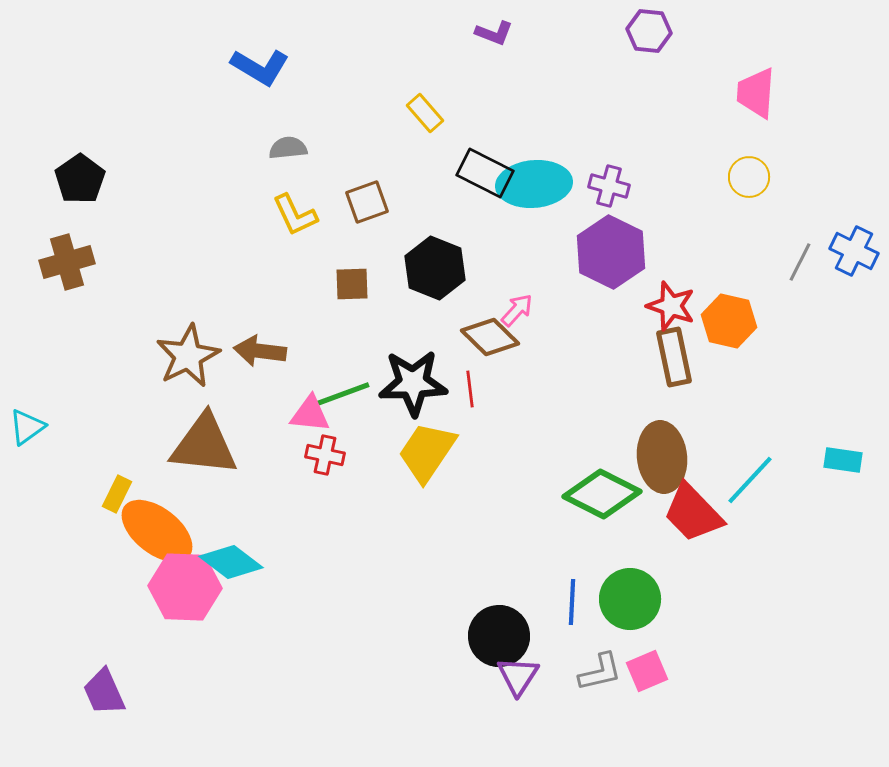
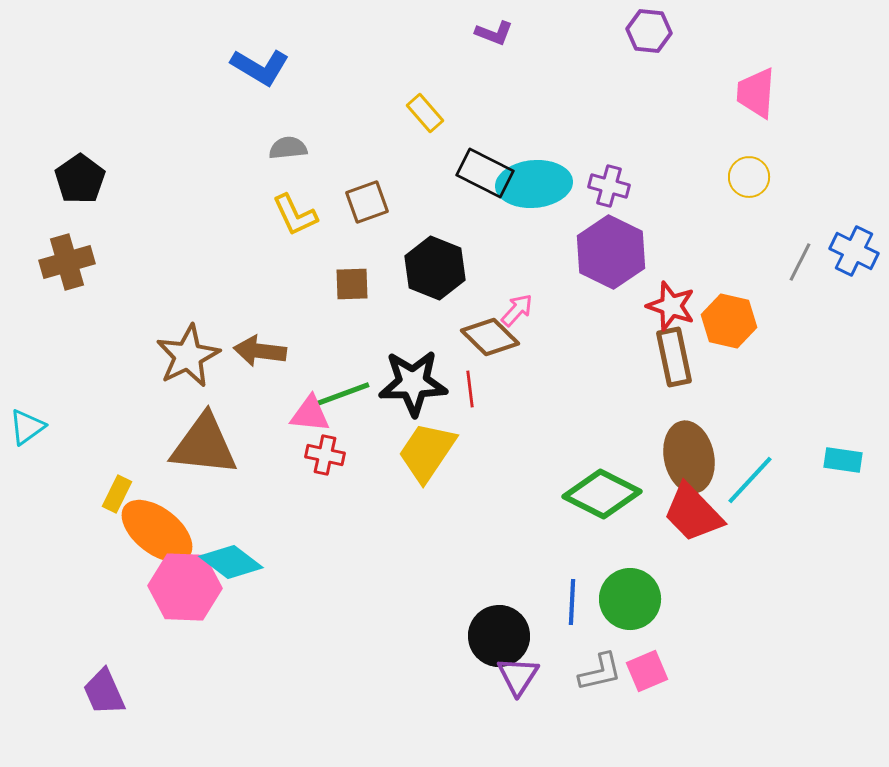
brown ellipse at (662, 457): moved 27 px right; rotated 6 degrees counterclockwise
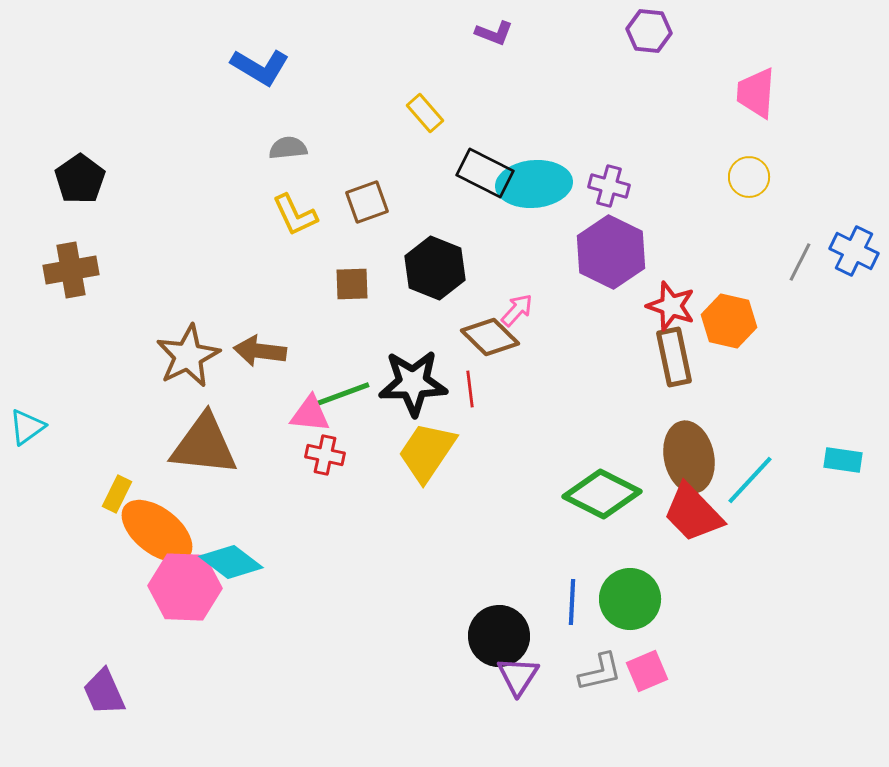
brown cross at (67, 262): moved 4 px right, 8 px down; rotated 6 degrees clockwise
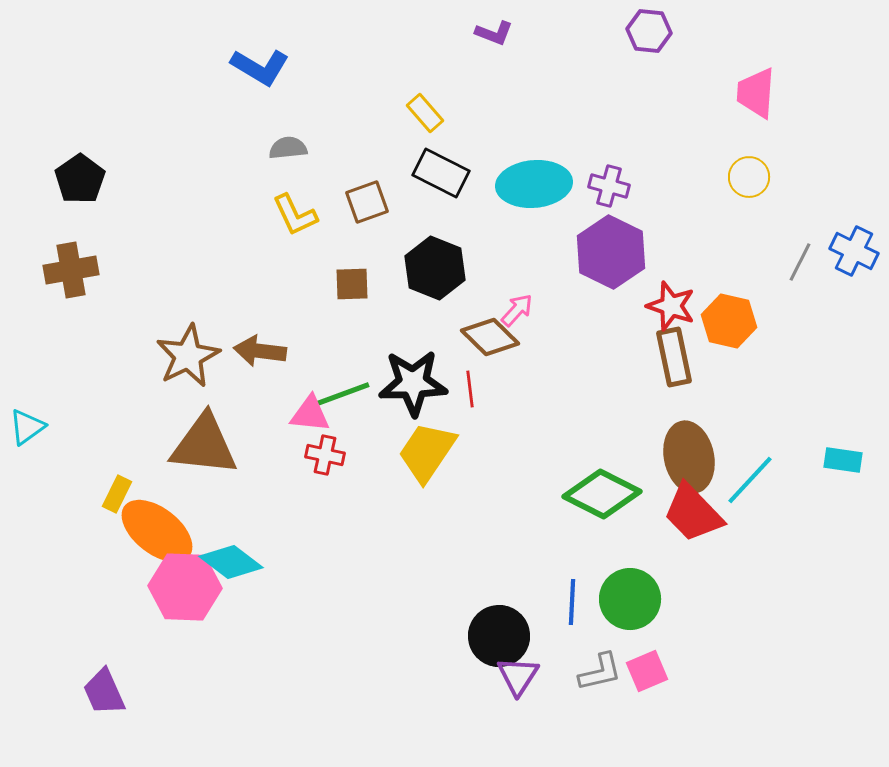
black rectangle at (485, 173): moved 44 px left
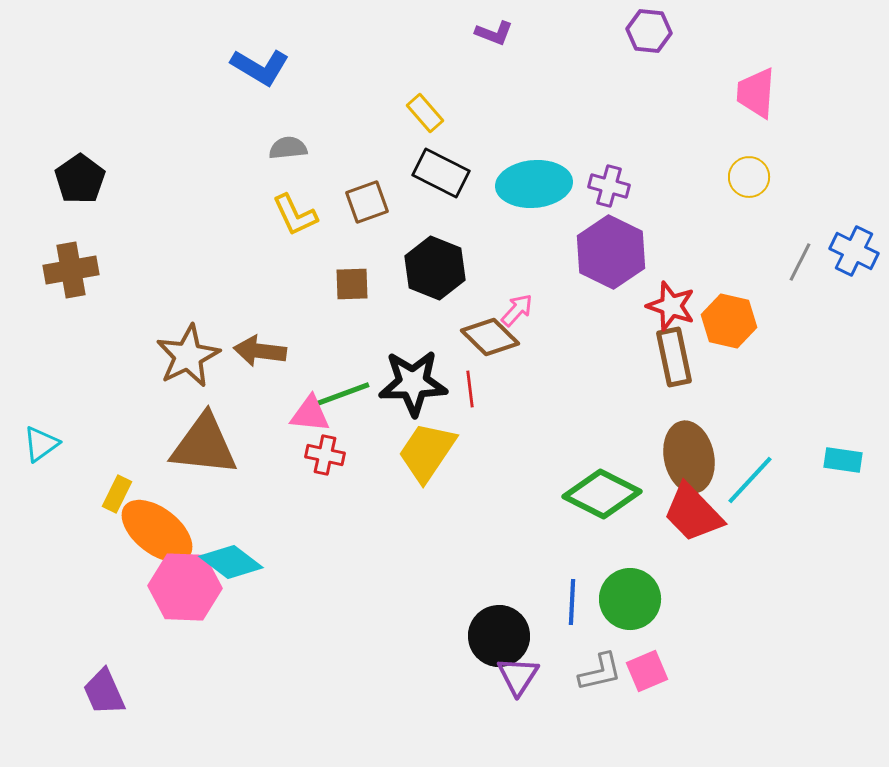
cyan triangle at (27, 427): moved 14 px right, 17 px down
